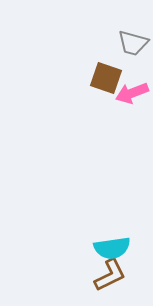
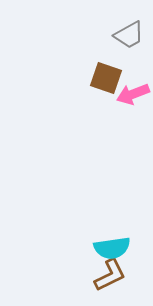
gray trapezoid: moved 4 px left, 8 px up; rotated 44 degrees counterclockwise
pink arrow: moved 1 px right, 1 px down
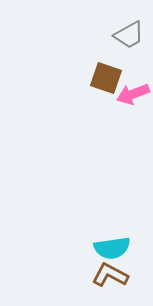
brown L-shape: rotated 126 degrees counterclockwise
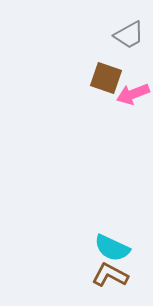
cyan semicircle: rotated 33 degrees clockwise
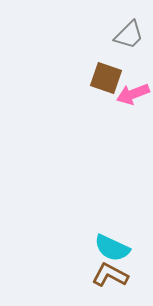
gray trapezoid: rotated 16 degrees counterclockwise
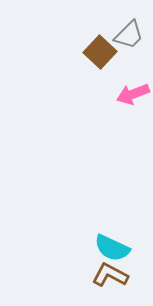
brown square: moved 6 px left, 26 px up; rotated 24 degrees clockwise
